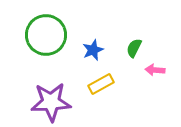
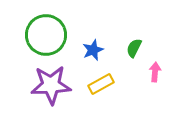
pink arrow: moved 2 px down; rotated 90 degrees clockwise
purple star: moved 17 px up
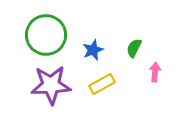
yellow rectangle: moved 1 px right
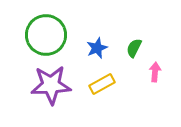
blue star: moved 4 px right, 2 px up
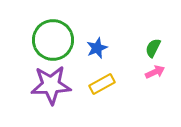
green circle: moved 7 px right, 5 px down
green semicircle: moved 19 px right
pink arrow: rotated 60 degrees clockwise
